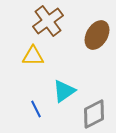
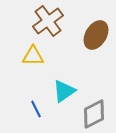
brown ellipse: moved 1 px left
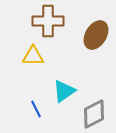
brown cross: rotated 36 degrees clockwise
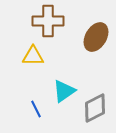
brown ellipse: moved 2 px down
gray diamond: moved 1 px right, 6 px up
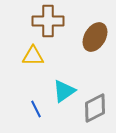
brown ellipse: moved 1 px left
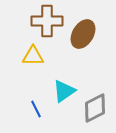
brown cross: moved 1 px left
brown ellipse: moved 12 px left, 3 px up
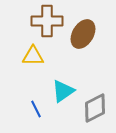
cyan triangle: moved 1 px left
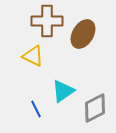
yellow triangle: rotated 25 degrees clockwise
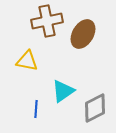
brown cross: rotated 12 degrees counterclockwise
yellow triangle: moved 6 px left, 5 px down; rotated 15 degrees counterclockwise
blue line: rotated 30 degrees clockwise
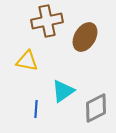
brown ellipse: moved 2 px right, 3 px down
gray diamond: moved 1 px right
